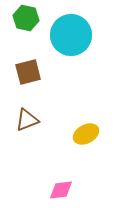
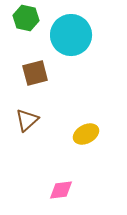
brown square: moved 7 px right, 1 px down
brown triangle: rotated 20 degrees counterclockwise
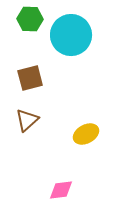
green hexagon: moved 4 px right, 1 px down; rotated 10 degrees counterclockwise
brown square: moved 5 px left, 5 px down
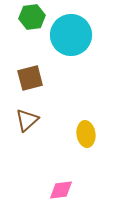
green hexagon: moved 2 px right, 2 px up; rotated 10 degrees counterclockwise
yellow ellipse: rotated 70 degrees counterclockwise
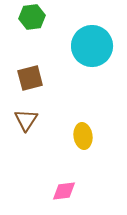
cyan circle: moved 21 px right, 11 px down
brown triangle: moved 1 px left; rotated 15 degrees counterclockwise
yellow ellipse: moved 3 px left, 2 px down
pink diamond: moved 3 px right, 1 px down
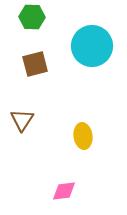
green hexagon: rotated 10 degrees clockwise
brown square: moved 5 px right, 14 px up
brown triangle: moved 4 px left
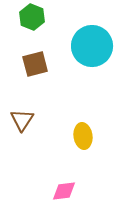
green hexagon: rotated 20 degrees clockwise
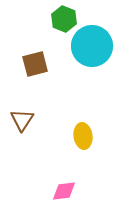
green hexagon: moved 32 px right, 2 px down
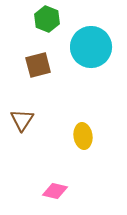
green hexagon: moved 17 px left
cyan circle: moved 1 px left, 1 px down
brown square: moved 3 px right, 1 px down
pink diamond: moved 9 px left; rotated 20 degrees clockwise
